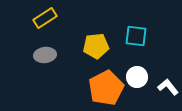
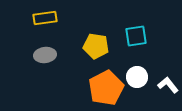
yellow rectangle: rotated 25 degrees clockwise
cyan square: rotated 15 degrees counterclockwise
yellow pentagon: rotated 15 degrees clockwise
white L-shape: moved 2 px up
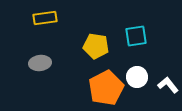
gray ellipse: moved 5 px left, 8 px down
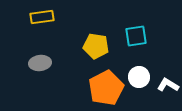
yellow rectangle: moved 3 px left, 1 px up
white circle: moved 2 px right
white L-shape: rotated 20 degrees counterclockwise
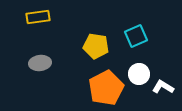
yellow rectangle: moved 4 px left
cyan square: rotated 15 degrees counterclockwise
white circle: moved 3 px up
white L-shape: moved 5 px left, 2 px down
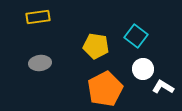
cyan square: rotated 30 degrees counterclockwise
white circle: moved 4 px right, 5 px up
orange pentagon: moved 1 px left, 1 px down
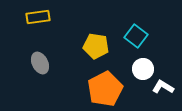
gray ellipse: rotated 70 degrees clockwise
